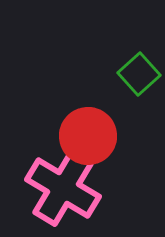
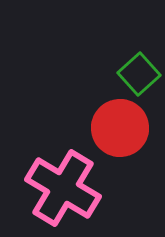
red circle: moved 32 px right, 8 px up
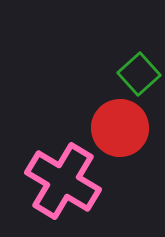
pink cross: moved 7 px up
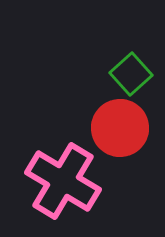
green square: moved 8 px left
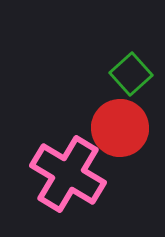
pink cross: moved 5 px right, 7 px up
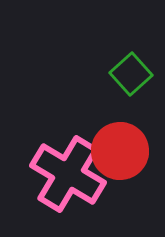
red circle: moved 23 px down
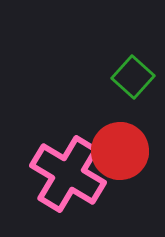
green square: moved 2 px right, 3 px down; rotated 6 degrees counterclockwise
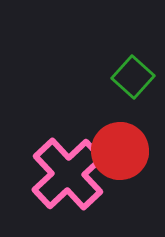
pink cross: rotated 16 degrees clockwise
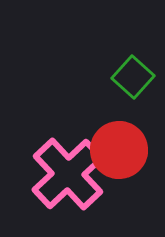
red circle: moved 1 px left, 1 px up
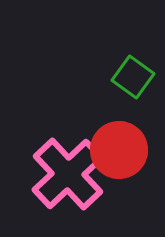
green square: rotated 6 degrees counterclockwise
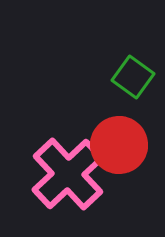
red circle: moved 5 px up
